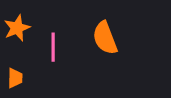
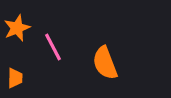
orange semicircle: moved 25 px down
pink line: rotated 28 degrees counterclockwise
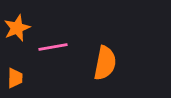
pink line: rotated 72 degrees counterclockwise
orange semicircle: rotated 148 degrees counterclockwise
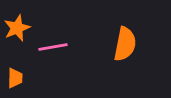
orange semicircle: moved 20 px right, 19 px up
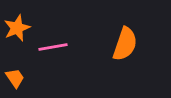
orange semicircle: rotated 8 degrees clockwise
orange trapezoid: rotated 35 degrees counterclockwise
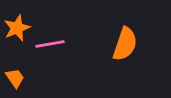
pink line: moved 3 px left, 3 px up
